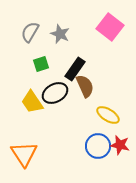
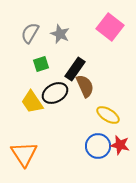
gray semicircle: moved 1 px down
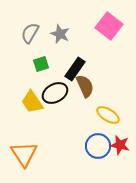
pink square: moved 1 px left, 1 px up
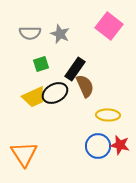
gray semicircle: rotated 120 degrees counterclockwise
yellow trapezoid: moved 2 px right, 5 px up; rotated 80 degrees counterclockwise
yellow ellipse: rotated 30 degrees counterclockwise
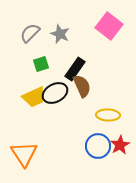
gray semicircle: rotated 135 degrees clockwise
brown semicircle: moved 3 px left
red star: rotated 30 degrees clockwise
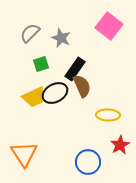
gray star: moved 1 px right, 4 px down
blue circle: moved 10 px left, 16 px down
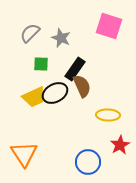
pink square: rotated 20 degrees counterclockwise
green square: rotated 21 degrees clockwise
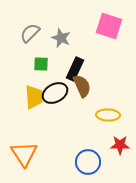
black rectangle: rotated 10 degrees counterclockwise
yellow trapezoid: rotated 70 degrees counterclockwise
red star: rotated 30 degrees clockwise
